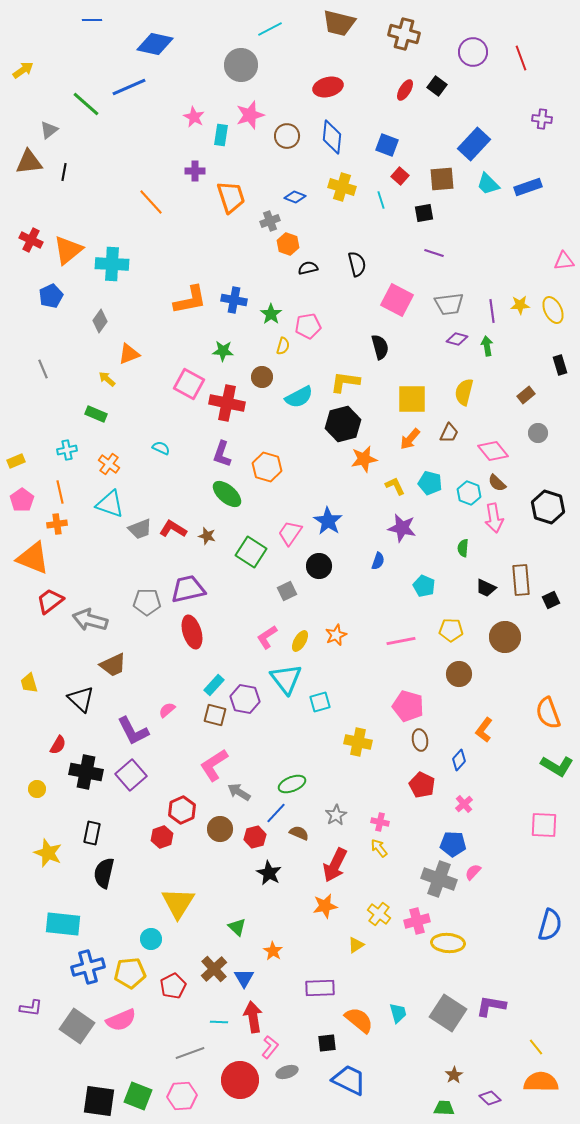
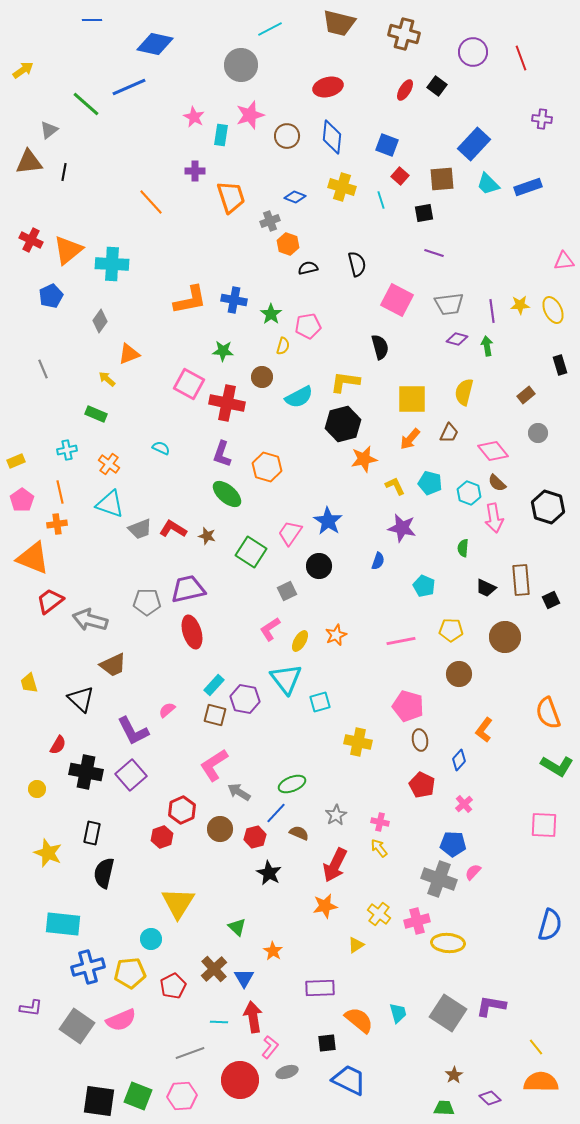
pink L-shape at (267, 637): moved 3 px right, 8 px up
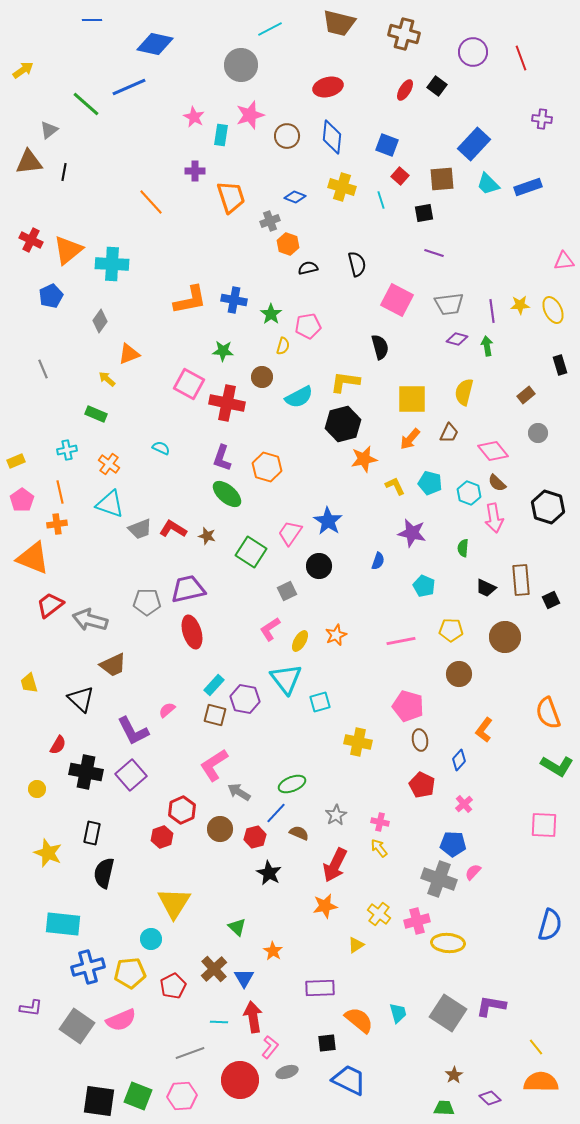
purple L-shape at (222, 454): moved 4 px down
purple star at (402, 528): moved 10 px right, 5 px down
red trapezoid at (50, 601): moved 4 px down
yellow triangle at (178, 903): moved 4 px left
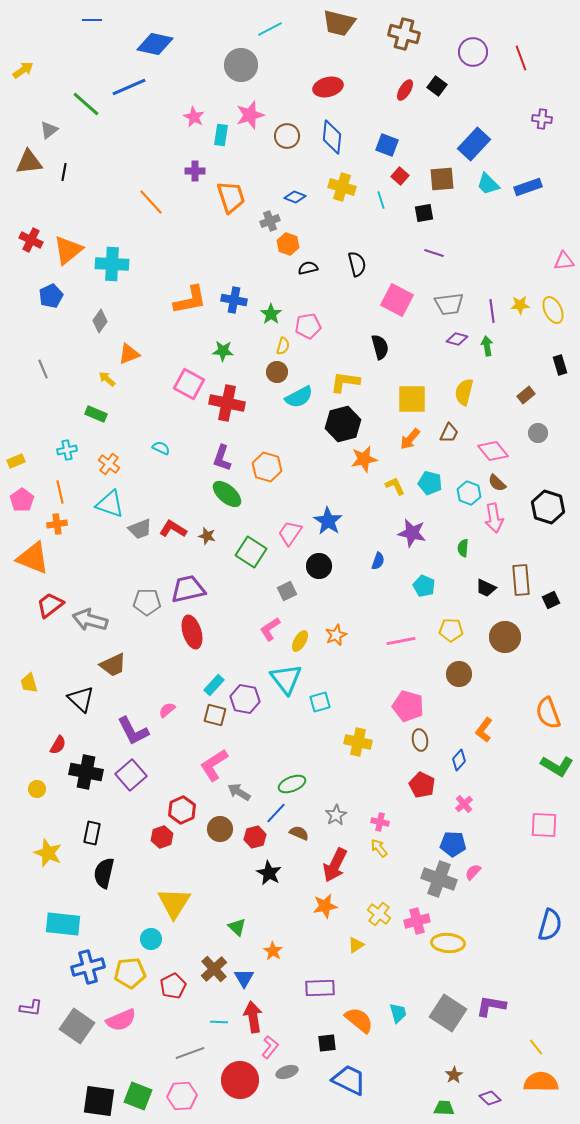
brown circle at (262, 377): moved 15 px right, 5 px up
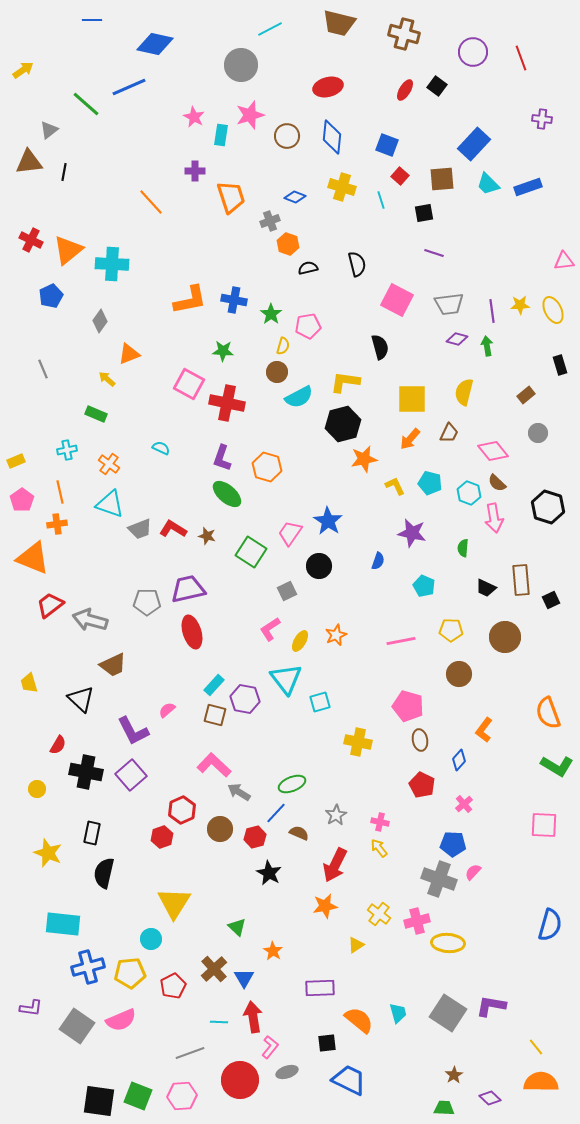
pink L-shape at (214, 765): rotated 76 degrees clockwise
